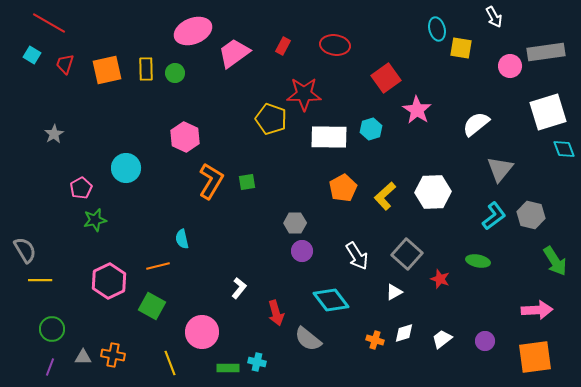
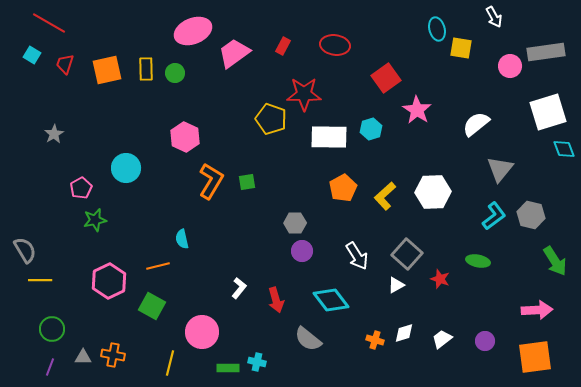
white triangle at (394, 292): moved 2 px right, 7 px up
red arrow at (276, 313): moved 13 px up
yellow line at (170, 363): rotated 35 degrees clockwise
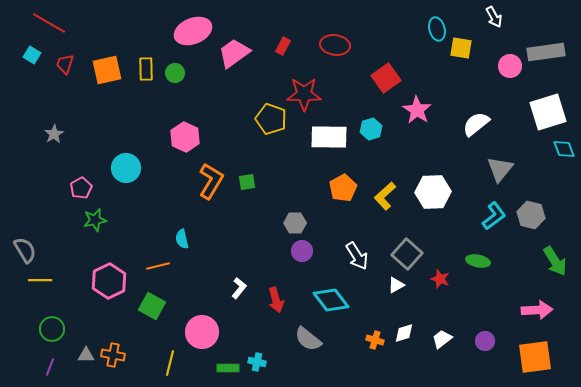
gray triangle at (83, 357): moved 3 px right, 2 px up
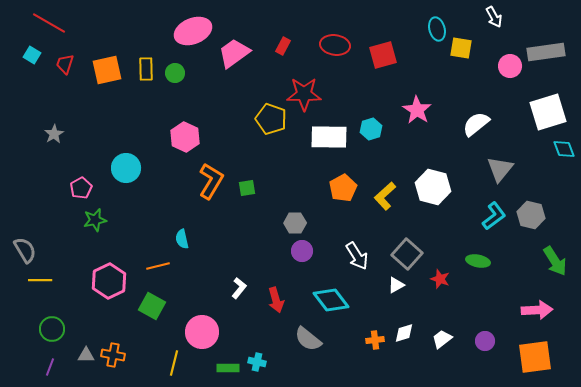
red square at (386, 78): moved 3 px left, 23 px up; rotated 20 degrees clockwise
green square at (247, 182): moved 6 px down
white hexagon at (433, 192): moved 5 px up; rotated 16 degrees clockwise
orange cross at (375, 340): rotated 24 degrees counterclockwise
yellow line at (170, 363): moved 4 px right
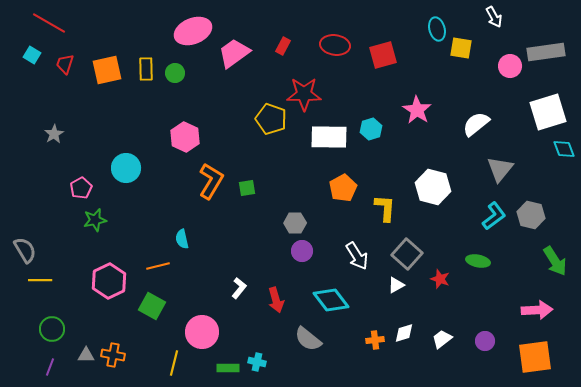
yellow L-shape at (385, 196): moved 12 px down; rotated 136 degrees clockwise
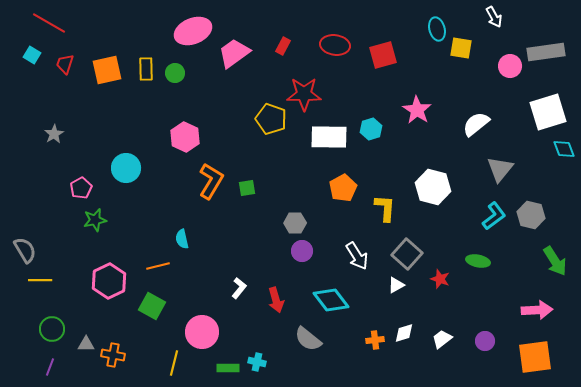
gray triangle at (86, 355): moved 11 px up
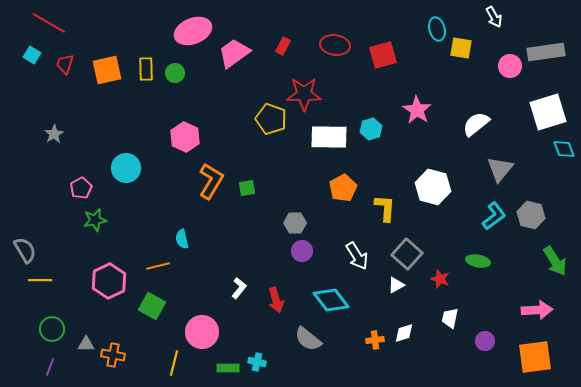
white trapezoid at (442, 339): moved 8 px right, 21 px up; rotated 40 degrees counterclockwise
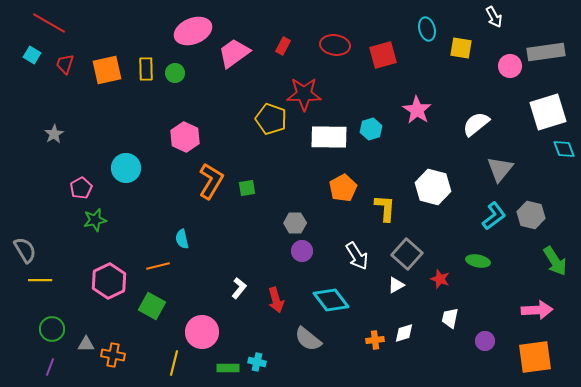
cyan ellipse at (437, 29): moved 10 px left
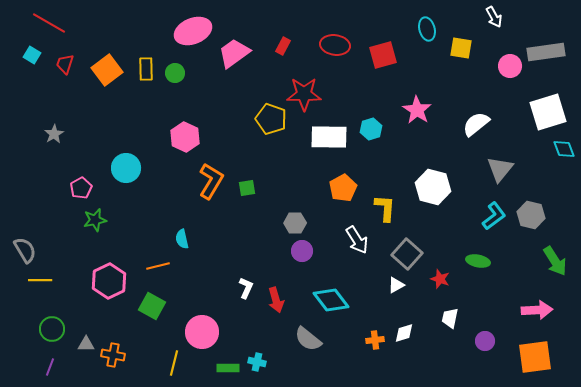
orange square at (107, 70): rotated 24 degrees counterclockwise
white arrow at (357, 256): moved 16 px up
white L-shape at (239, 288): moved 7 px right; rotated 15 degrees counterclockwise
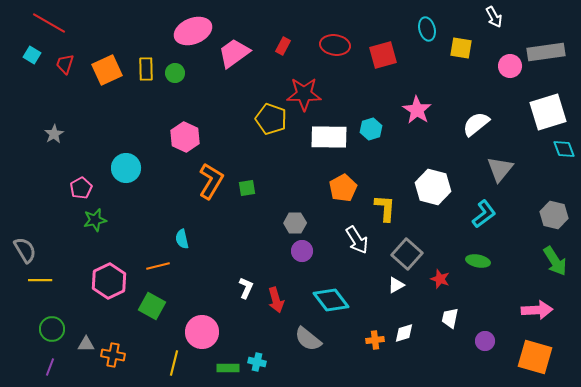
orange square at (107, 70): rotated 12 degrees clockwise
gray hexagon at (531, 215): moved 23 px right
cyan L-shape at (494, 216): moved 10 px left, 2 px up
orange square at (535, 357): rotated 24 degrees clockwise
